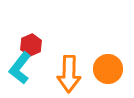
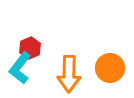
red hexagon: moved 1 px left, 3 px down
orange circle: moved 2 px right, 1 px up
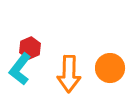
cyan L-shape: moved 1 px down
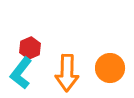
cyan L-shape: moved 1 px right, 4 px down
orange arrow: moved 2 px left, 1 px up
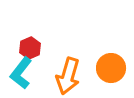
orange circle: moved 1 px right
orange arrow: moved 1 px right, 3 px down; rotated 15 degrees clockwise
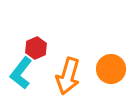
red hexagon: moved 6 px right
orange circle: moved 1 px down
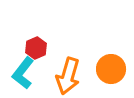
cyan L-shape: moved 2 px right
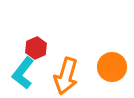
orange circle: moved 1 px right, 2 px up
orange arrow: moved 2 px left
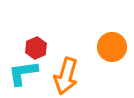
orange circle: moved 20 px up
cyan L-shape: rotated 44 degrees clockwise
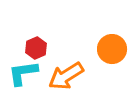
orange circle: moved 2 px down
orange arrow: rotated 42 degrees clockwise
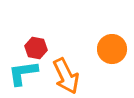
red hexagon: rotated 25 degrees counterclockwise
orange arrow: rotated 84 degrees counterclockwise
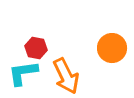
orange circle: moved 1 px up
